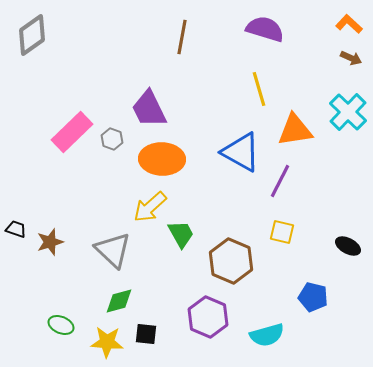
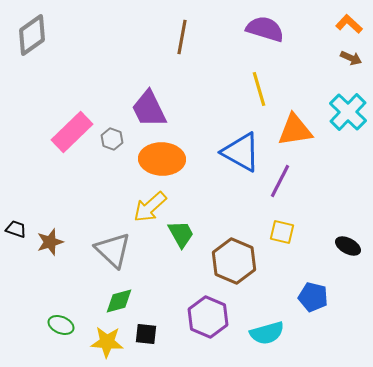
brown hexagon: moved 3 px right
cyan semicircle: moved 2 px up
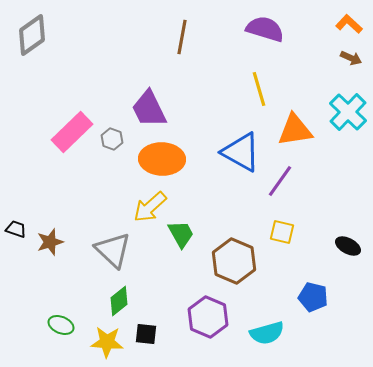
purple line: rotated 8 degrees clockwise
green diamond: rotated 24 degrees counterclockwise
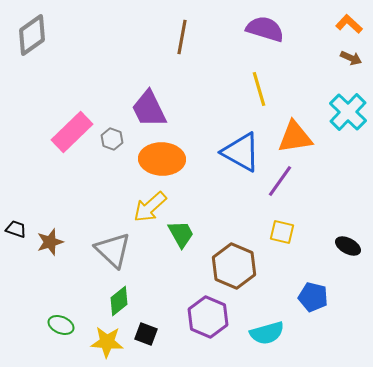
orange triangle: moved 7 px down
brown hexagon: moved 5 px down
black square: rotated 15 degrees clockwise
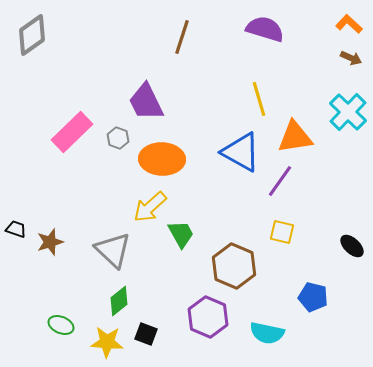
brown line: rotated 8 degrees clockwise
yellow line: moved 10 px down
purple trapezoid: moved 3 px left, 7 px up
gray hexagon: moved 6 px right, 1 px up
black ellipse: moved 4 px right; rotated 15 degrees clockwise
cyan semicircle: rotated 28 degrees clockwise
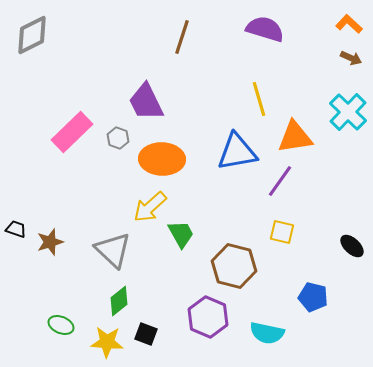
gray diamond: rotated 9 degrees clockwise
blue triangle: moved 4 px left; rotated 39 degrees counterclockwise
brown hexagon: rotated 9 degrees counterclockwise
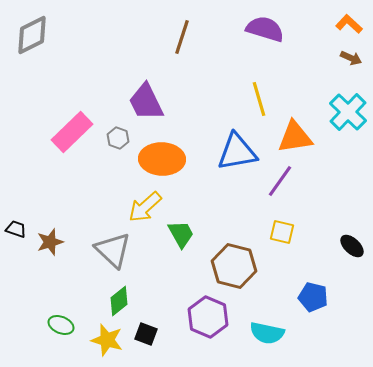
yellow arrow: moved 5 px left
yellow star: moved 2 px up; rotated 12 degrees clockwise
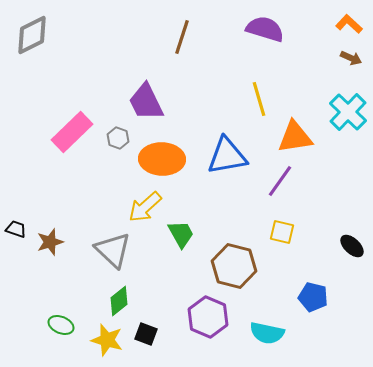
blue triangle: moved 10 px left, 4 px down
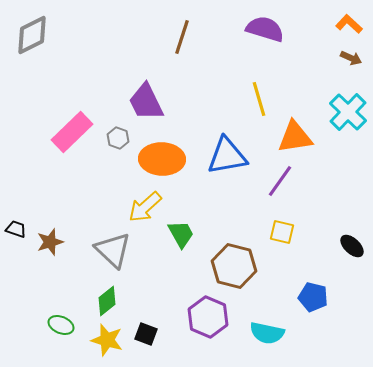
green diamond: moved 12 px left
